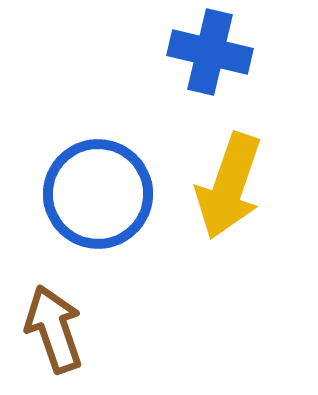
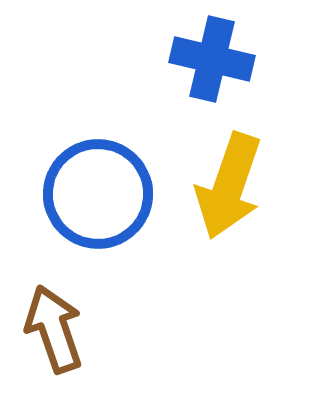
blue cross: moved 2 px right, 7 px down
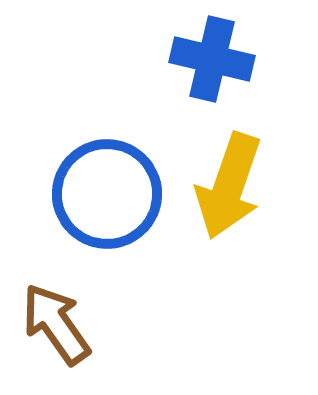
blue circle: moved 9 px right
brown arrow: moved 2 px right, 5 px up; rotated 16 degrees counterclockwise
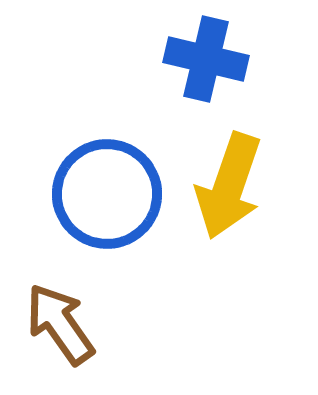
blue cross: moved 6 px left
brown arrow: moved 4 px right
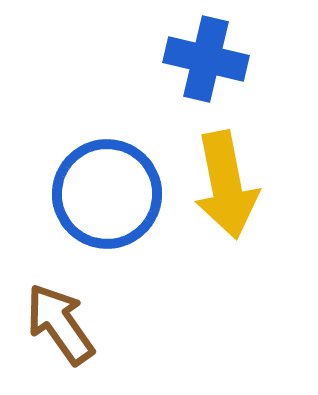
yellow arrow: moved 3 px left, 1 px up; rotated 30 degrees counterclockwise
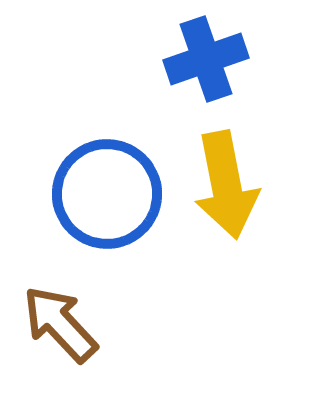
blue cross: rotated 32 degrees counterclockwise
brown arrow: rotated 8 degrees counterclockwise
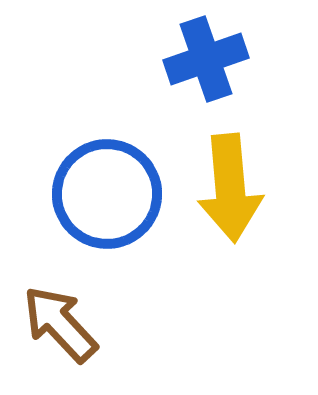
yellow arrow: moved 4 px right, 3 px down; rotated 6 degrees clockwise
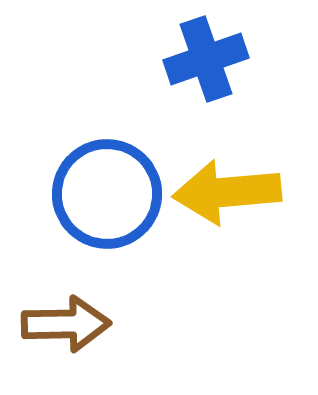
yellow arrow: moved 3 px left, 4 px down; rotated 90 degrees clockwise
brown arrow: moved 6 px right; rotated 132 degrees clockwise
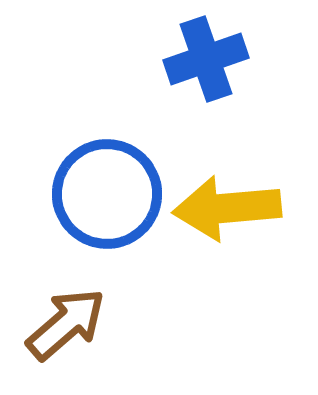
yellow arrow: moved 16 px down
brown arrow: rotated 40 degrees counterclockwise
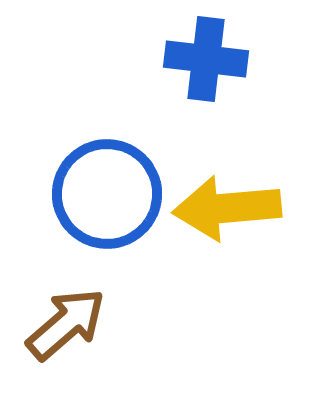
blue cross: rotated 26 degrees clockwise
